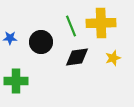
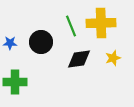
blue star: moved 5 px down
black diamond: moved 2 px right, 2 px down
green cross: moved 1 px left, 1 px down
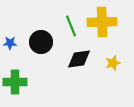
yellow cross: moved 1 px right, 1 px up
yellow star: moved 5 px down
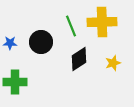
black diamond: rotated 25 degrees counterclockwise
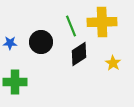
black diamond: moved 5 px up
yellow star: rotated 21 degrees counterclockwise
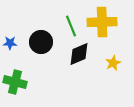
black diamond: rotated 10 degrees clockwise
yellow star: rotated 14 degrees clockwise
green cross: rotated 15 degrees clockwise
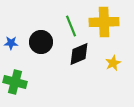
yellow cross: moved 2 px right
blue star: moved 1 px right
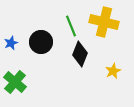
yellow cross: rotated 16 degrees clockwise
blue star: rotated 24 degrees counterclockwise
black diamond: moved 1 px right; rotated 45 degrees counterclockwise
yellow star: moved 8 px down
green cross: rotated 25 degrees clockwise
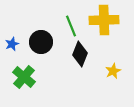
yellow cross: moved 2 px up; rotated 16 degrees counterclockwise
blue star: moved 1 px right, 1 px down
green cross: moved 9 px right, 5 px up
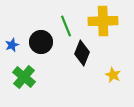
yellow cross: moved 1 px left, 1 px down
green line: moved 5 px left
blue star: moved 1 px down
black diamond: moved 2 px right, 1 px up
yellow star: moved 4 px down; rotated 21 degrees counterclockwise
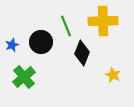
green cross: rotated 10 degrees clockwise
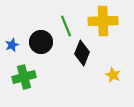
green cross: rotated 25 degrees clockwise
